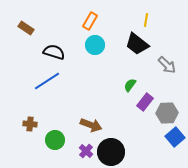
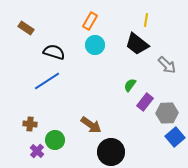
brown arrow: rotated 15 degrees clockwise
purple cross: moved 49 px left
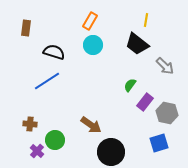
brown rectangle: rotated 63 degrees clockwise
cyan circle: moved 2 px left
gray arrow: moved 2 px left, 1 px down
gray hexagon: rotated 15 degrees clockwise
blue square: moved 16 px left, 6 px down; rotated 24 degrees clockwise
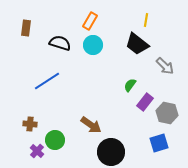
black semicircle: moved 6 px right, 9 px up
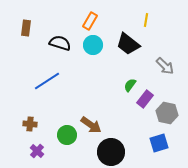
black trapezoid: moved 9 px left
purple rectangle: moved 3 px up
green circle: moved 12 px right, 5 px up
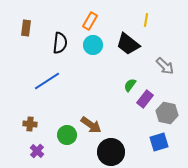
black semicircle: rotated 80 degrees clockwise
blue square: moved 1 px up
